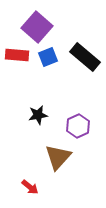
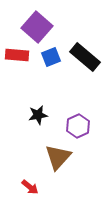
blue square: moved 3 px right
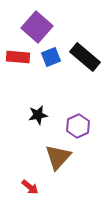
red rectangle: moved 1 px right, 2 px down
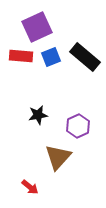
purple square: rotated 24 degrees clockwise
red rectangle: moved 3 px right, 1 px up
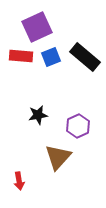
red arrow: moved 11 px left, 6 px up; rotated 42 degrees clockwise
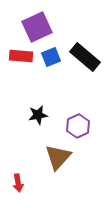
red arrow: moved 1 px left, 2 px down
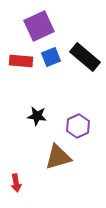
purple square: moved 2 px right, 1 px up
red rectangle: moved 5 px down
black star: moved 1 px left, 1 px down; rotated 18 degrees clockwise
brown triangle: rotated 32 degrees clockwise
red arrow: moved 2 px left
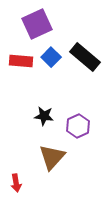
purple square: moved 2 px left, 2 px up
blue square: rotated 24 degrees counterclockwise
black star: moved 7 px right
brown triangle: moved 6 px left; rotated 32 degrees counterclockwise
